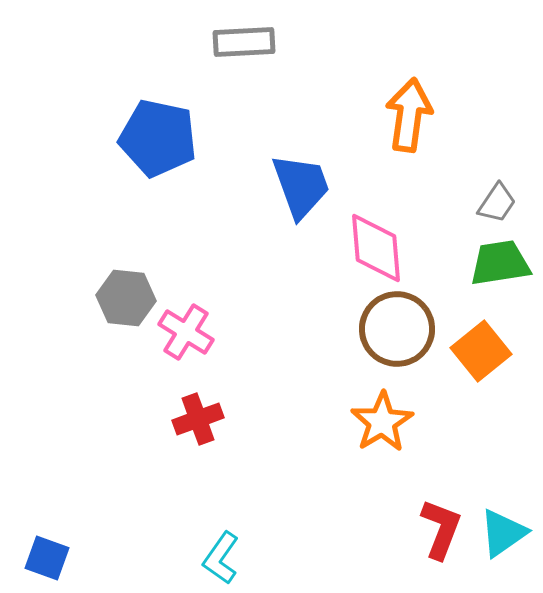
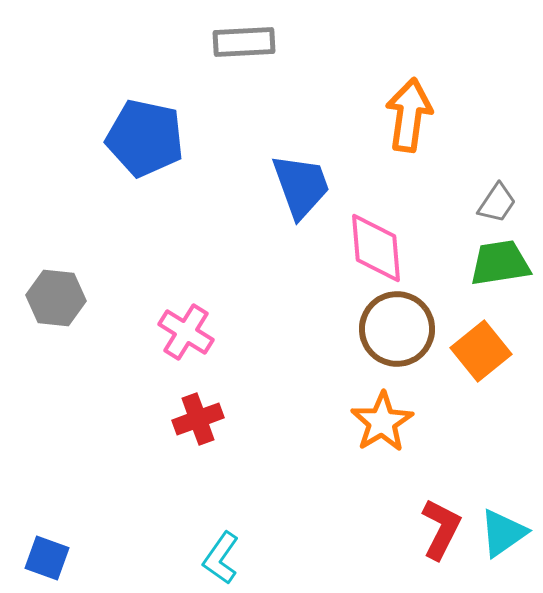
blue pentagon: moved 13 px left
gray hexagon: moved 70 px left
red L-shape: rotated 6 degrees clockwise
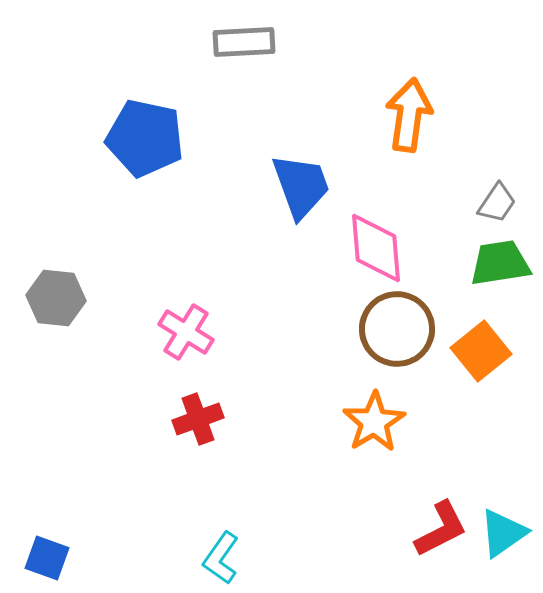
orange star: moved 8 px left
red L-shape: rotated 36 degrees clockwise
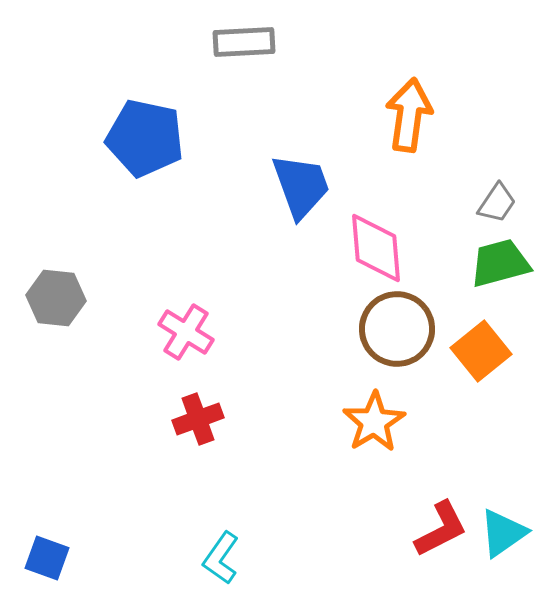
green trapezoid: rotated 6 degrees counterclockwise
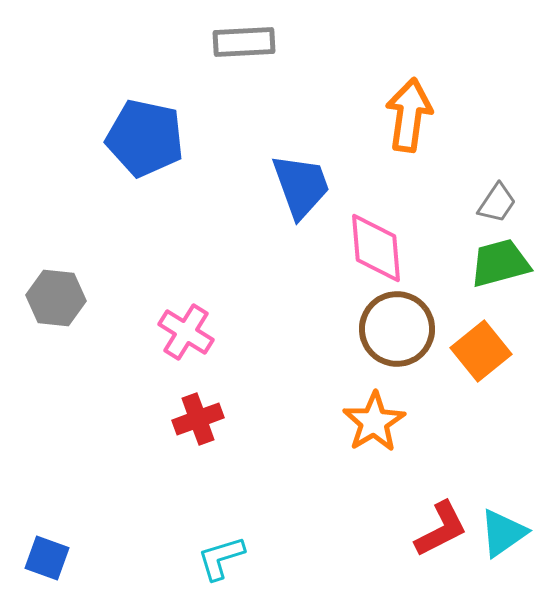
cyan L-shape: rotated 38 degrees clockwise
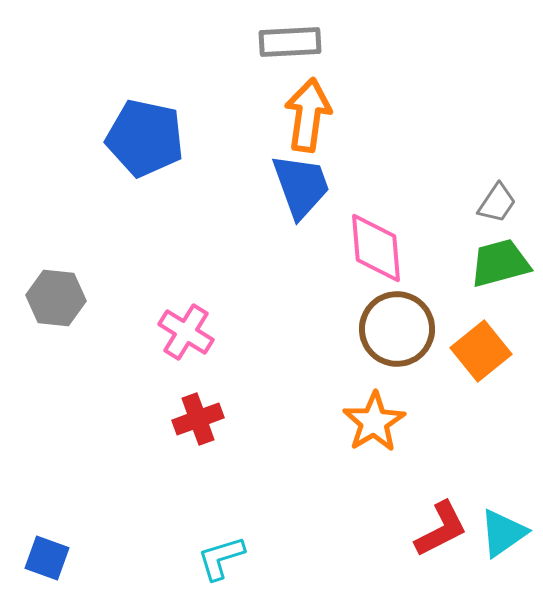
gray rectangle: moved 46 px right
orange arrow: moved 101 px left
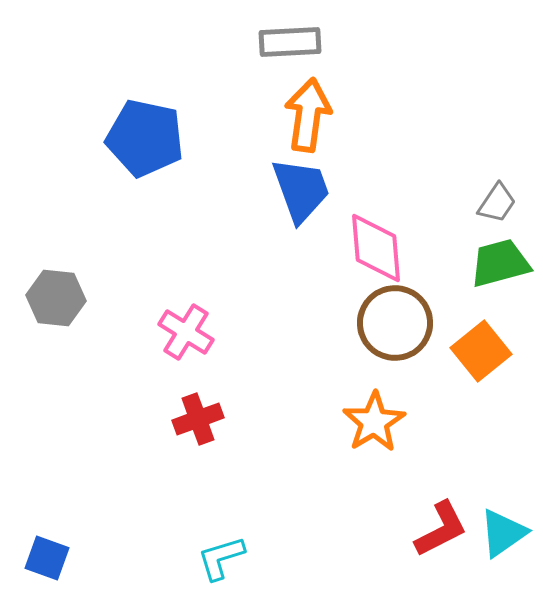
blue trapezoid: moved 4 px down
brown circle: moved 2 px left, 6 px up
